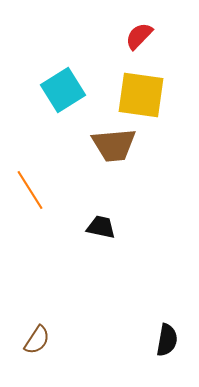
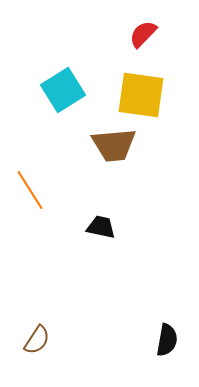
red semicircle: moved 4 px right, 2 px up
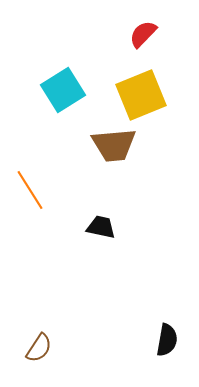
yellow square: rotated 30 degrees counterclockwise
brown semicircle: moved 2 px right, 8 px down
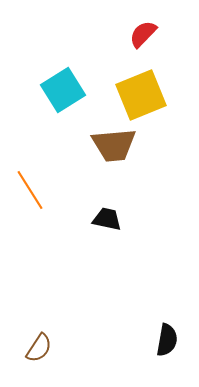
black trapezoid: moved 6 px right, 8 px up
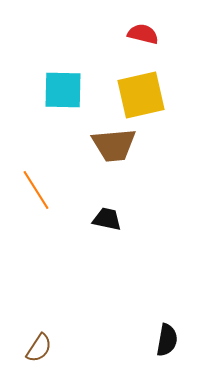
red semicircle: rotated 60 degrees clockwise
cyan square: rotated 33 degrees clockwise
yellow square: rotated 9 degrees clockwise
orange line: moved 6 px right
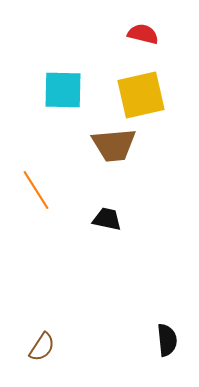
black semicircle: rotated 16 degrees counterclockwise
brown semicircle: moved 3 px right, 1 px up
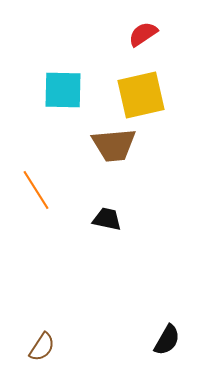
red semicircle: rotated 48 degrees counterclockwise
black semicircle: rotated 36 degrees clockwise
